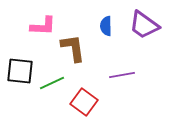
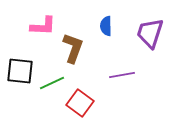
purple trapezoid: moved 6 px right, 8 px down; rotated 72 degrees clockwise
brown L-shape: rotated 28 degrees clockwise
red square: moved 4 px left, 1 px down
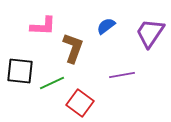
blue semicircle: rotated 54 degrees clockwise
purple trapezoid: rotated 16 degrees clockwise
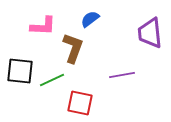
blue semicircle: moved 16 px left, 7 px up
purple trapezoid: rotated 40 degrees counterclockwise
green line: moved 3 px up
red square: rotated 24 degrees counterclockwise
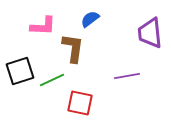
brown L-shape: rotated 12 degrees counterclockwise
black square: rotated 24 degrees counterclockwise
purple line: moved 5 px right, 1 px down
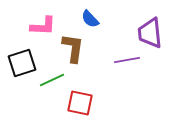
blue semicircle: rotated 96 degrees counterclockwise
black square: moved 2 px right, 8 px up
purple line: moved 16 px up
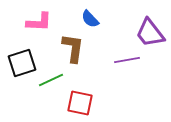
pink L-shape: moved 4 px left, 4 px up
purple trapezoid: rotated 32 degrees counterclockwise
green line: moved 1 px left
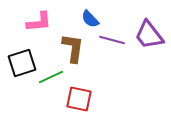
pink L-shape: rotated 8 degrees counterclockwise
purple trapezoid: moved 1 px left, 2 px down
purple line: moved 15 px left, 20 px up; rotated 25 degrees clockwise
green line: moved 3 px up
red square: moved 1 px left, 4 px up
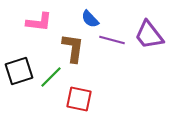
pink L-shape: rotated 12 degrees clockwise
black square: moved 3 px left, 8 px down
green line: rotated 20 degrees counterclockwise
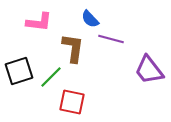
purple trapezoid: moved 35 px down
purple line: moved 1 px left, 1 px up
red square: moved 7 px left, 3 px down
